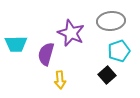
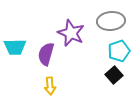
cyan trapezoid: moved 1 px left, 3 px down
black square: moved 7 px right
yellow arrow: moved 10 px left, 6 px down
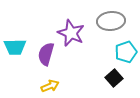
cyan pentagon: moved 7 px right, 1 px down
black square: moved 3 px down
yellow arrow: rotated 108 degrees counterclockwise
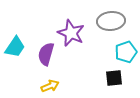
cyan trapezoid: rotated 55 degrees counterclockwise
black square: rotated 36 degrees clockwise
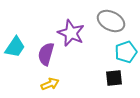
gray ellipse: rotated 32 degrees clockwise
yellow arrow: moved 2 px up
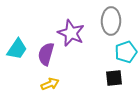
gray ellipse: rotated 64 degrees clockwise
cyan trapezoid: moved 2 px right, 2 px down
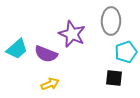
purple star: moved 1 px right, 1 px down
cyan trapezoid: rotated 15 degrees clockwise
purple semicircle: rotated 85 degrees counterclockwise
black square: rotated 12 degrees clockwise
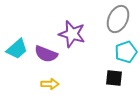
gray ellipse: moved 7 px right, 2 px up; rotated 24 degrees clockwise
purple star: rotated 8 degrees counterclockwise
yellow arrow: rotated 24 degrees clockwise
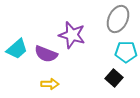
purple star: moved 1 px down
cyan pentagon: rotated 20 degrees clockwise
black square: rotated 36 degrees clockwise
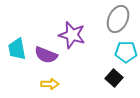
cyan trapezoid: rotated 120 degrees clockwise
purple semicircle: moved 1 px down
